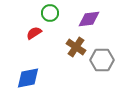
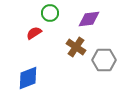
gray hexagon: moved 2 px right
blue diamond: rotated 10 degrees counterclockwise
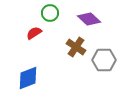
purple diamond: rotated 50 degrees clockwise
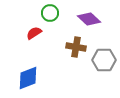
brown cross: rotated 24 degrees counterclockwise
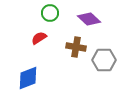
red semicircle: moved 5 px right, 5 px down
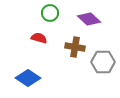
red semicircle: rotated 49 degrees clockwise
brown cross: moved 1 px left
gray hexagon: moved 1 px left, 2 px down
blue diamond: rotated 55 degrees clockwise
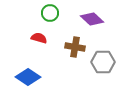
purple diamond: moved 3 px right
blue diamond: moved 1 px up
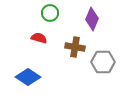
purple diamond: rotated 70 degrees clockwise
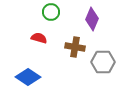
green circle: moved 1 px right, 1 px up
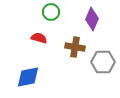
blue diamond: rotated 45 degrees counterclockwise
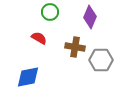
green circle: moved 1 px left
purple diamond: moved 2 px left, 2 px up
red semicircle: rotated 14 degrees clockwise
gray hexagon: moved 2 px left, 2 px up
